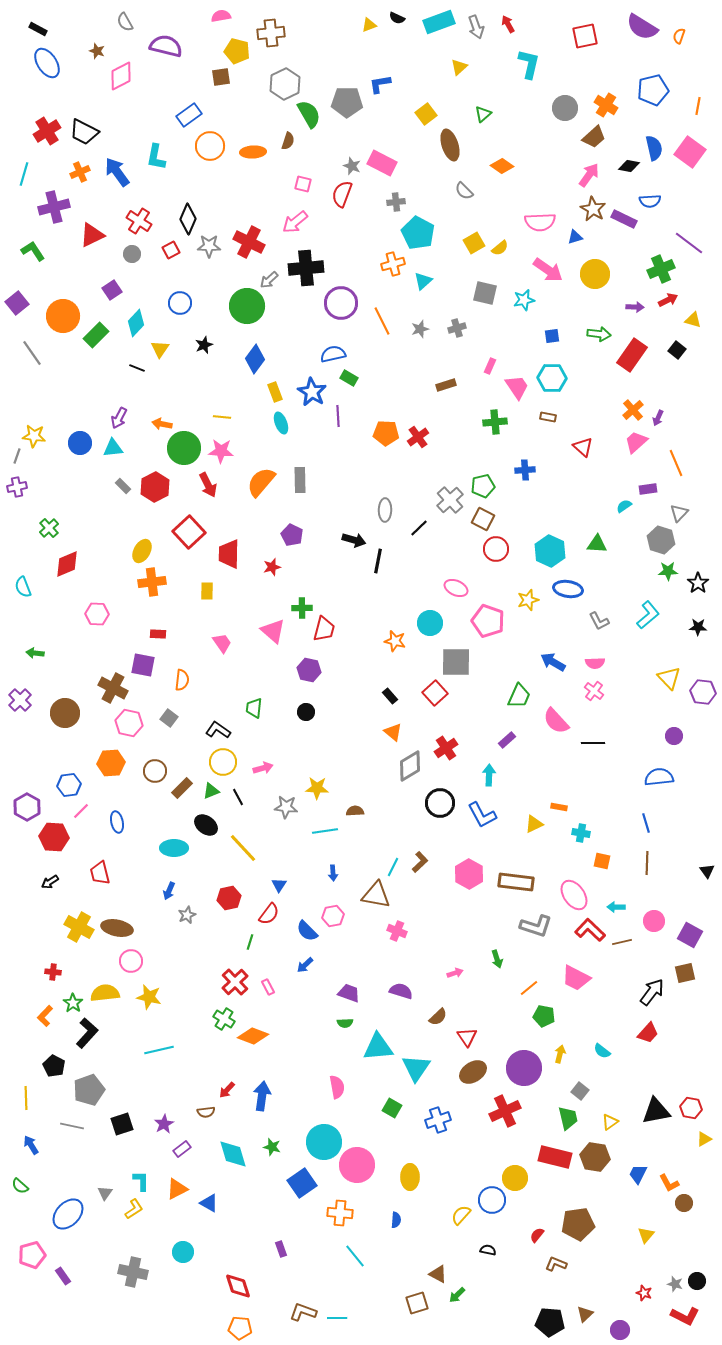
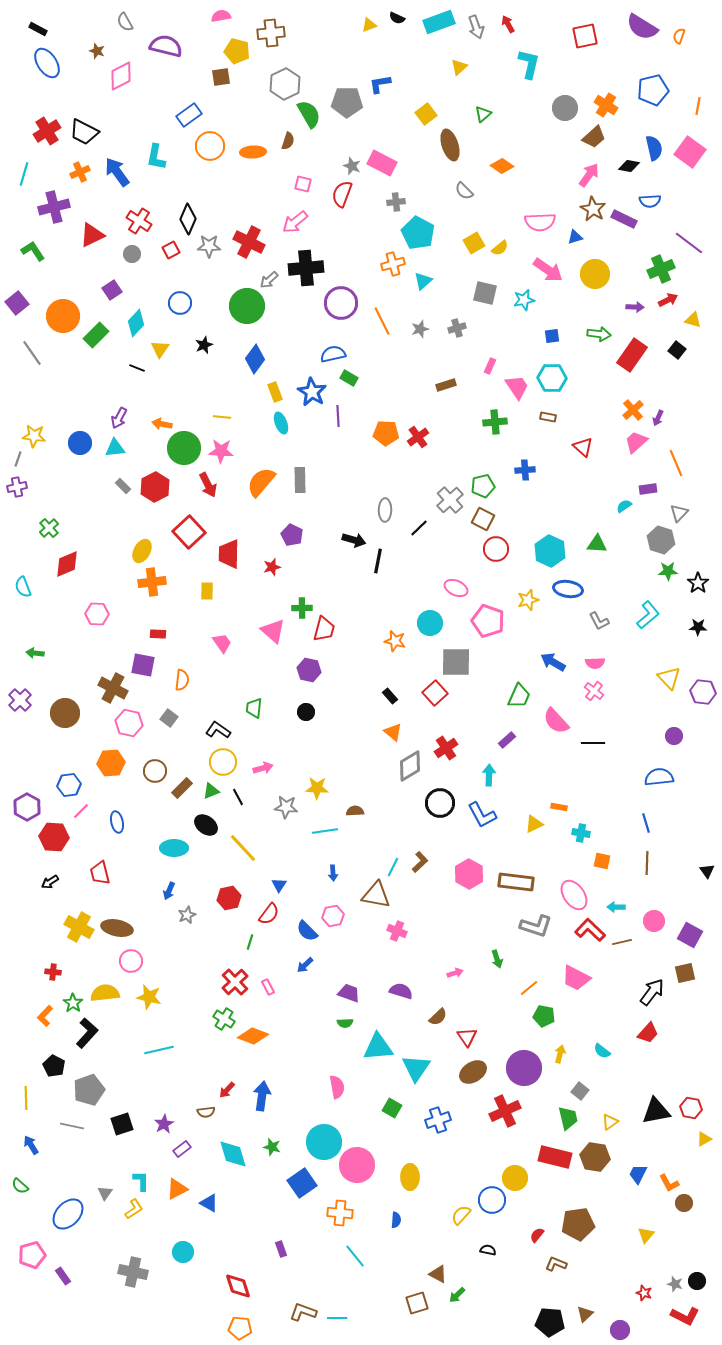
cyan triangle at (113, 448): moved 2 px right
gray line at (17, 456): moved 1 px right, 3 px down
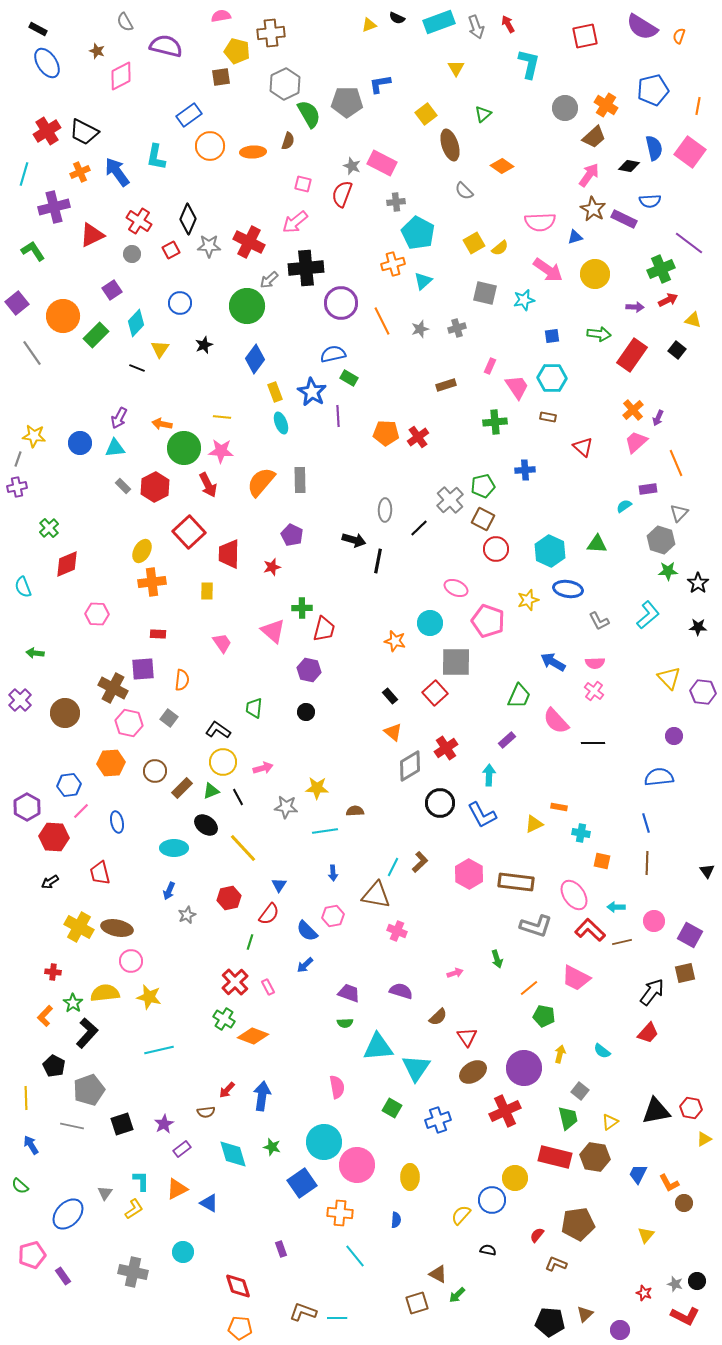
yellow triangle at (459, 67): moved 3 px left, 1 px down; rotated 18 degrees counterclockwise
purple square at (143, 665): moved 4 px down; rotated 15 degrees counterclockwise
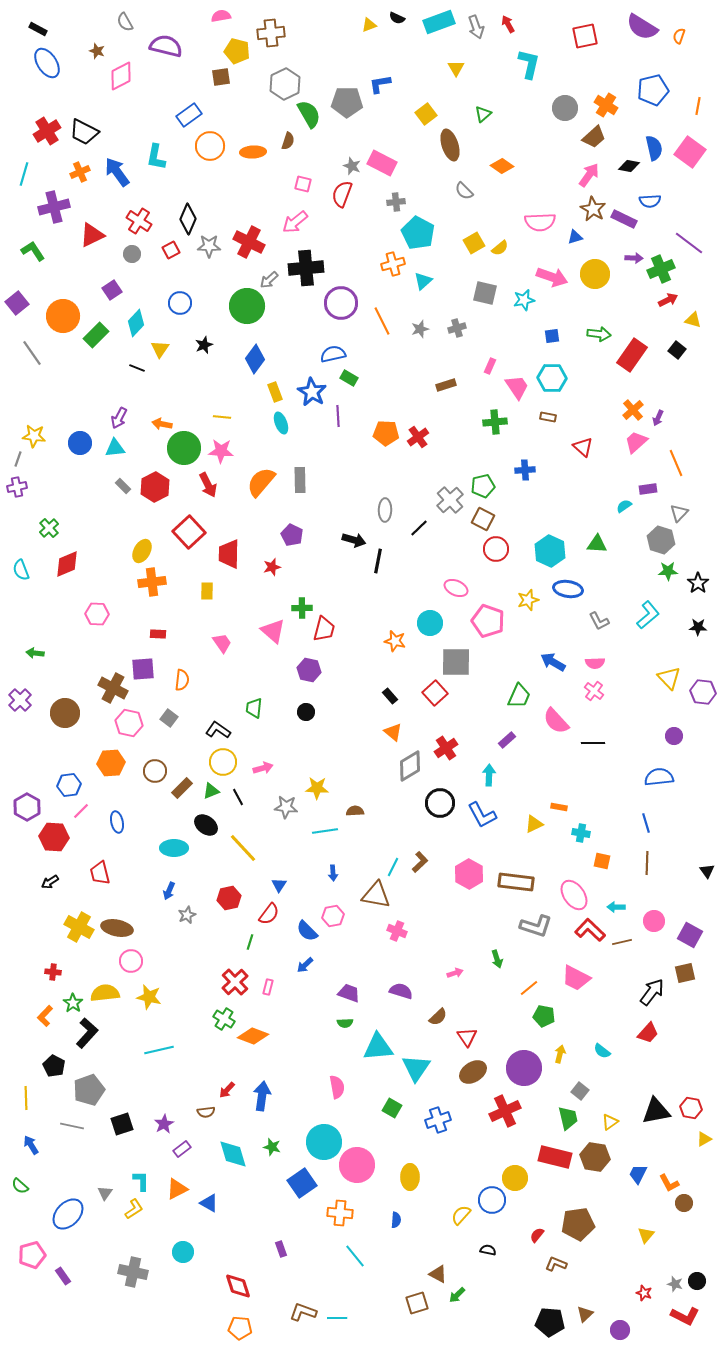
pink arrow at (548, 270): moved 4 px right, 7 px down; rotated 16 degrees counterclockwise
purple arrow at (635, 307): moved 1 px left, 49 px up
cyan semicircle at (23, 587): moved 2 px left, 17 px up
pink rectangle at (268, 987): rotated 42 degrees clockwise
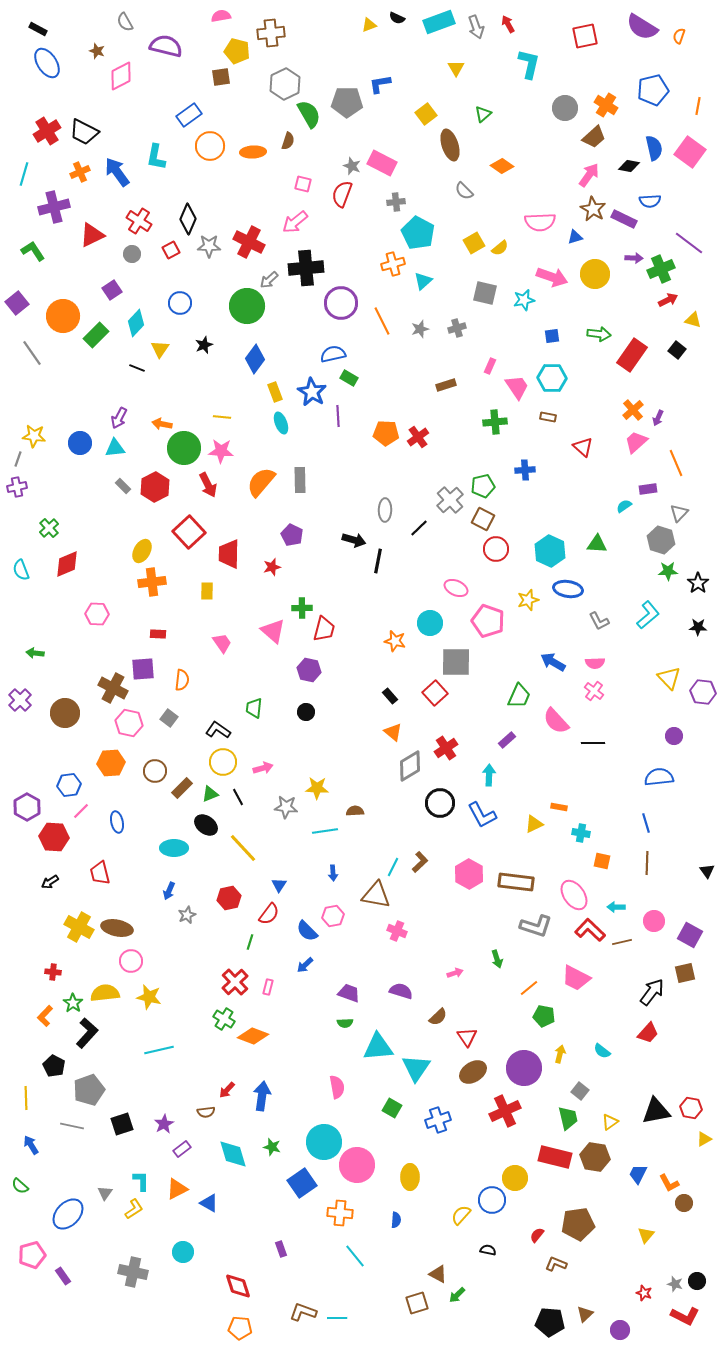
green triangle at (211, 791): moved 1 px left, 3 px down
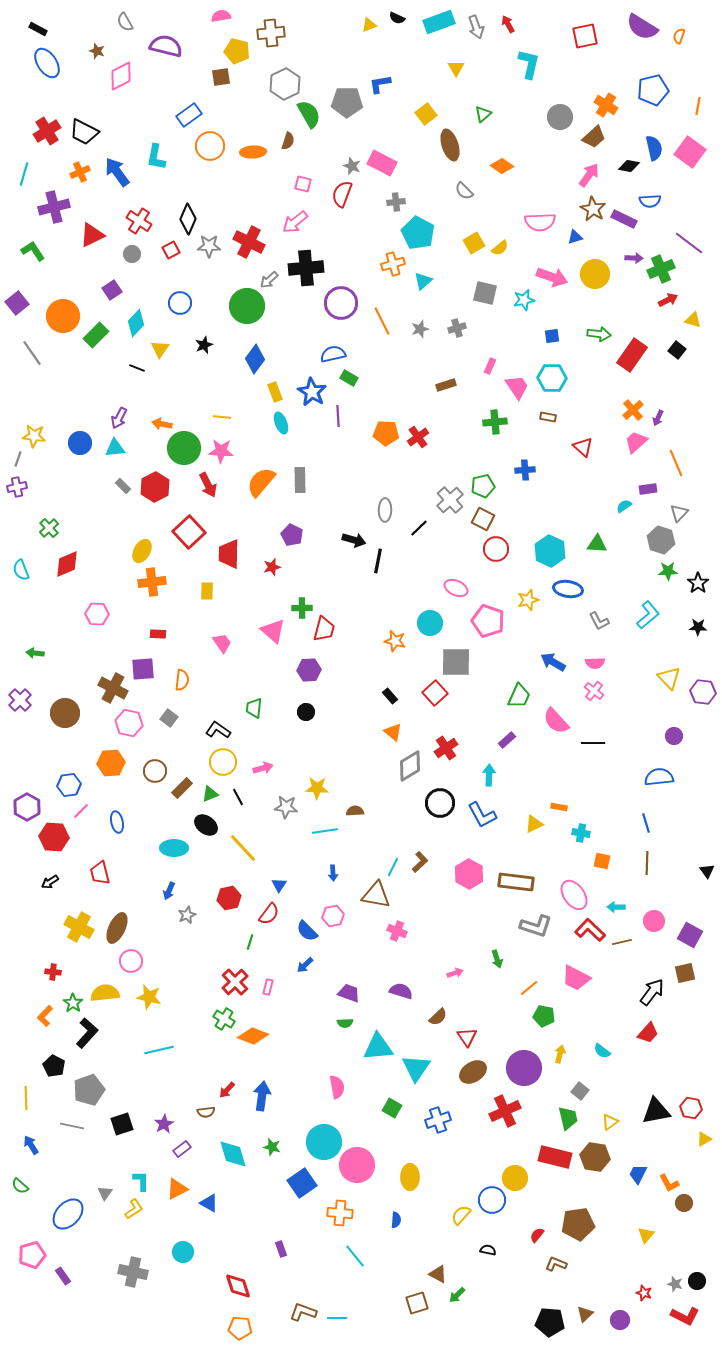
gray circle at (565, 108): moved 5 px left, 9 px down
purple hexagon at (309, 670): rotated 15 degrees counterclockwise
brown ellipse at (117, 928): rotated 76 degrees counterclockwise
purple circle at (620, 1330): moved 10 px up
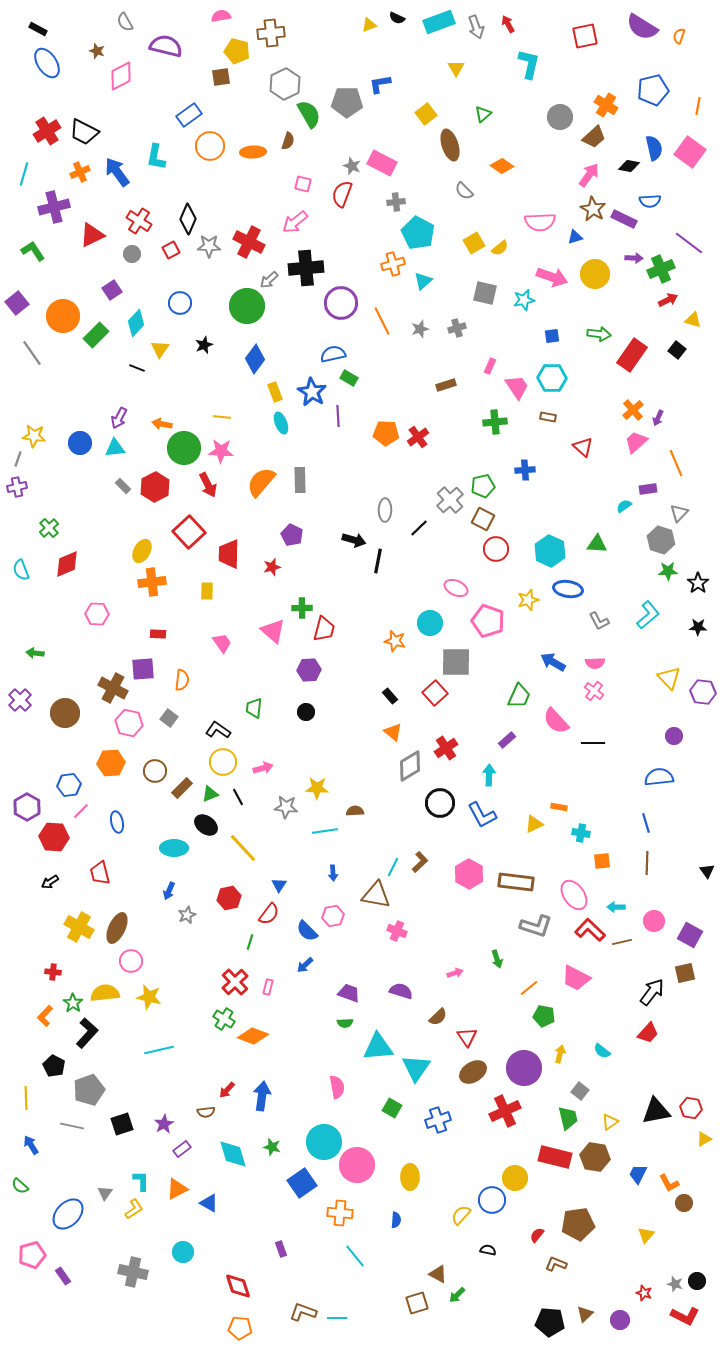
orange square at (602, 861): rotated 18 degrees counterclockwise
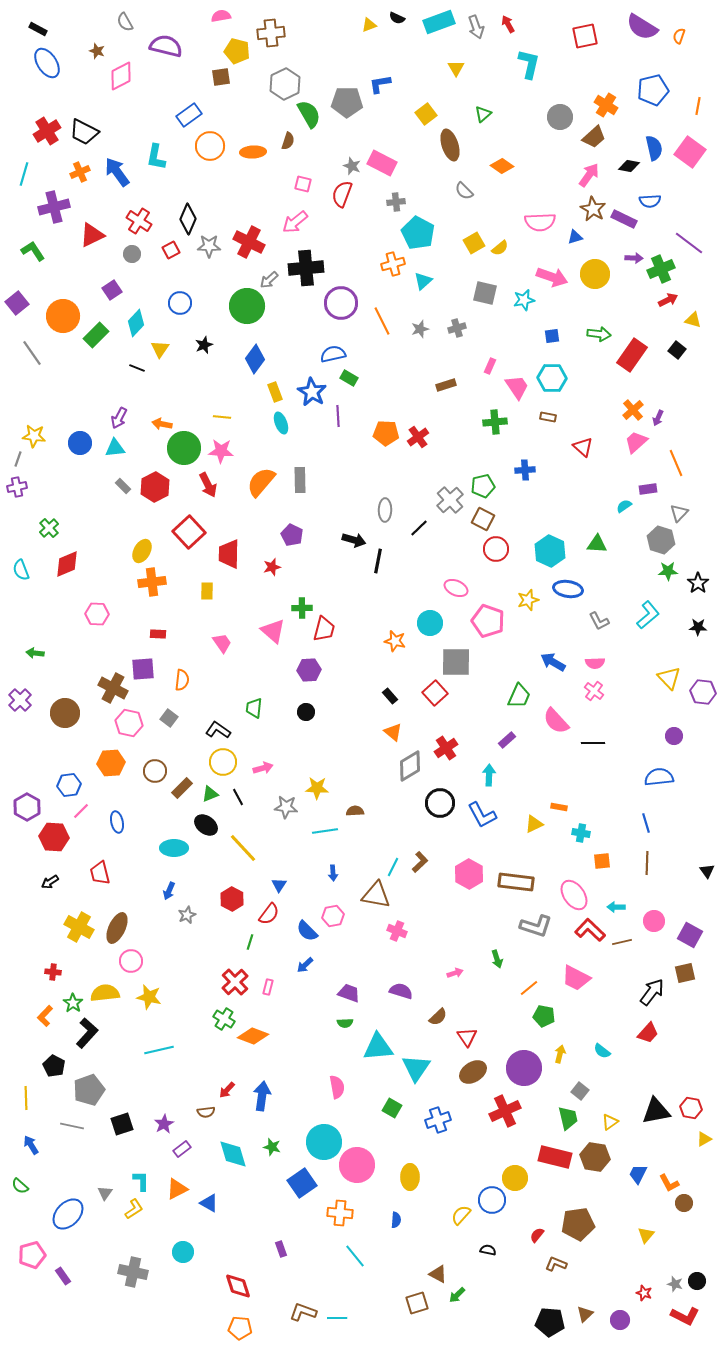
red hexagon at (229, 898): moved 3 px right, 1 px down; rotated 20 degrees counterclockwise
